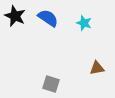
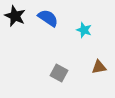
cyan star: moved 7 px down
brown triangle: moved 2 px right, 1 px up
gray square: moved 8 px right, 11 px up; rotated 12 degrees clockwise
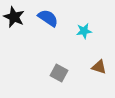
black star: moved 1 px left, 1 px down
cyan star: moved 1 px down; rotated 28 degrees counterclockwise
brown triangle: rotated 28 degrees clockwise
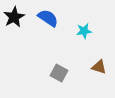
black star: rotated 20 degrees clockwise
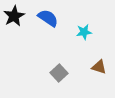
black star: moved 1 px up
cyan star: moved 1 px down
gray square: rotated 18 degrees clockwise
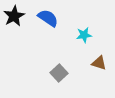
cyan star: moved 3 px down
brown triangle: moved 4 px up
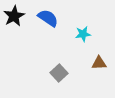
cyan star: moved 1 px left, 1 px up
brown triangle: rotated 21 degrees counterclockwise
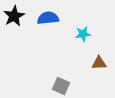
blue semicircle: rotated 40 degrees counterclockwise
gray square: moved 2 px right, 13 px down; rotated 24 degrees counterclockwise
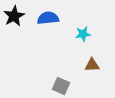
brown triangle: moved 7 px left, 2 px down
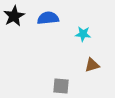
cyan star: rotated 14 degrees clockwise
brown triangle: rotated 14 degrees counterclockwise
gray square: rotated 18 degrees counterclockwise
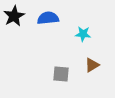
brown triangle: rotated 14 degrees counterclockwise
gray square: moved 12 px up
